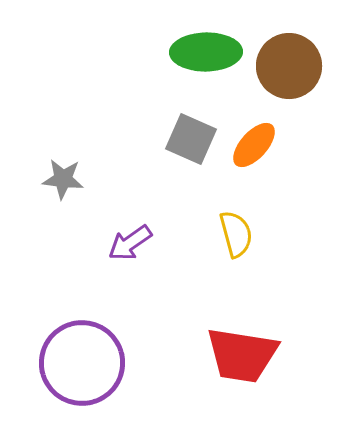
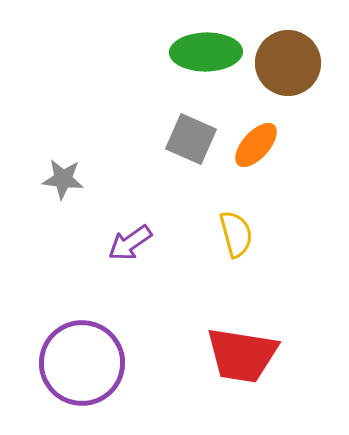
brown circle: moved 1 px left, 3 px up
orange ellipse: moved 2 px right
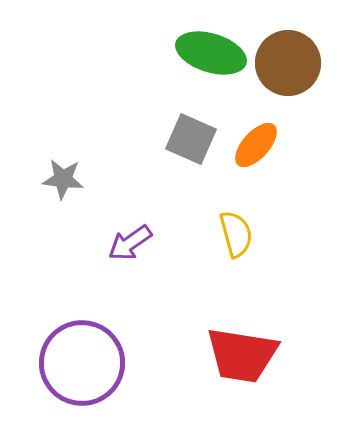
green ellipse: moved 5 px right, 1 px down; rotated 18 degrees clockwise
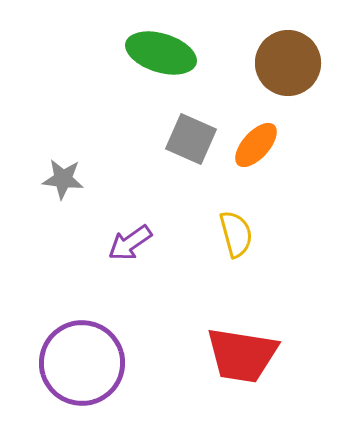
green ellipse: moved 50 px left
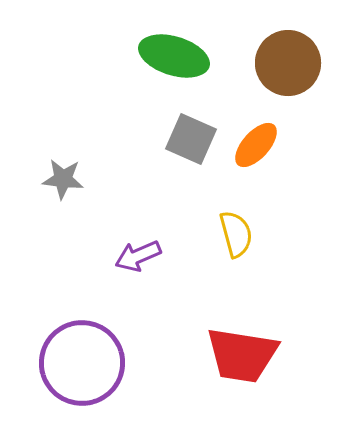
green ellipse: moved 13 px right, 3 px down
purple arrow: moved 8 px right, 13 px down; rotated 12 degrees clockwise
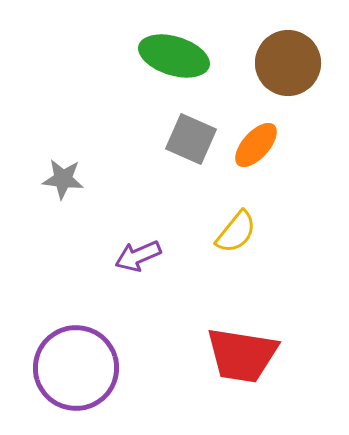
yellow semicircle: moved 2 px up; rotated 54 degrees clockwise
purple circle: moved 6 px left, 5 px down
